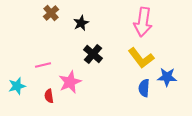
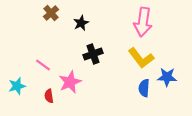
black cross: rotated 30 degrees clockwise
pink line: rotated 49 degrees clockwise
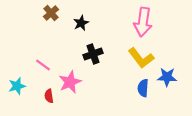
blue semicircle: moved 1 px left
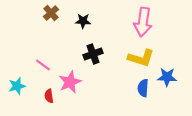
black star: moved 2 px right, 2 px up; rotated 28 degrees clockwise
yellow L-shape: rotated 36 degrees counterclockwise
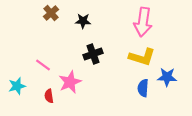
yellow L-shape: moved 1 px right, 1 px up
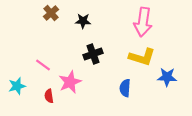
blue semicircle: moved 18 px left
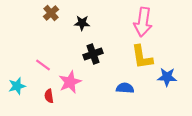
black star: moved 1 px left, 2 px down
yellow L-shape: rotated 64 degrees clockwise
blue semicircle: rotated 90 degrees clockwise
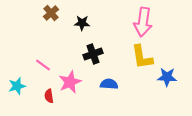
blue semicircle: moved 16 px left, 4 px up
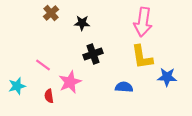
blue semicircle: moved 15 px right, 3 px down
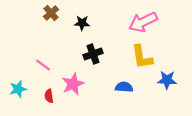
pink arrow: rotated 56 degrees clockwise
blue star: moved 3 px down
pink star: moved 3 px right, 2 px down
cyan star: moved 1 px right, 3 px down
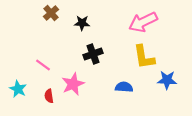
yellow L-shape: moved 2 px right
cyan star: rotated 30 degrees counterclockwise
